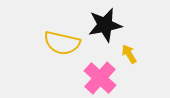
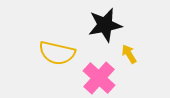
yellow semicircle: moved 5 px left, 10 px down
pink cross: moved 1 px left
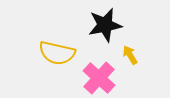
yellow arrow: moved 1 px right, 1 px down
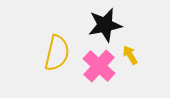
yellow semicircle: rotated 90 degrees counterclockwise
pink cross: moved 12 px up
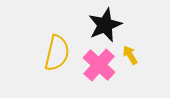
black star: rotated 12 degrees counterclockwise
pink cross: moved 1 px up
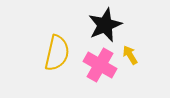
pink cross: moved 1 px right; rotated 12 degrees counterclockwise
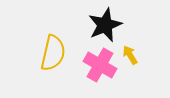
yellow semicircle: moved 4 px left
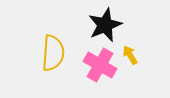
yellow semicircle: rotated 9 degrees counterclockwise
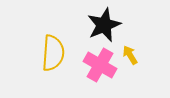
black star: moved 1 px left
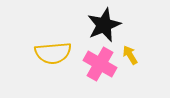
yellow semicircle: rotated 81 degrees clockwise
pink cross: moved 1 px up
